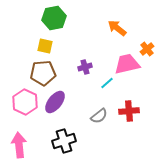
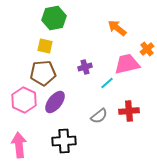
pink hexagon: moved 1 px left, 2 px up
black cross: rotated 15 degrees clockwise
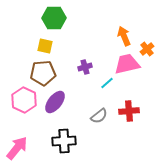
green hexagon: rotated 10 degrees clockwise
orange arrow: moved 7 px right, 8 px down; rotated 30 degrees clockwise
pink arrow: moved 2 px left, 3 px down; rotated 45 degrees clockwise
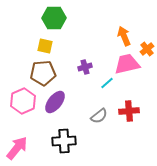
pink hexagon: moved 1 px left, 1 px down; rotated 10 degrees clockwise
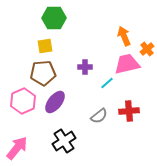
yellow square: rotated 21 degrees counterclockwise
purple cross: rotated 16 degrees clockwise
black cross: rotated 30 degrees counterclockwise
